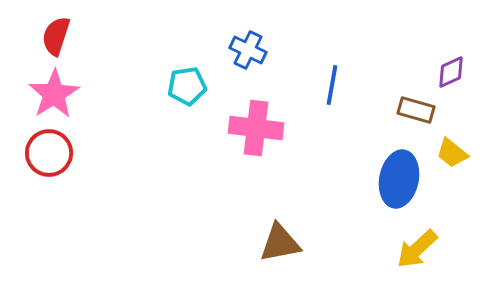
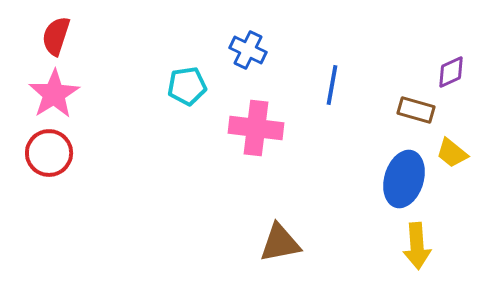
blue ellipse: moved 5 px right; rotated 6 degrees clockwise
yellow arrow: moved 3 px up; rotated 51 degrees counterclockwise
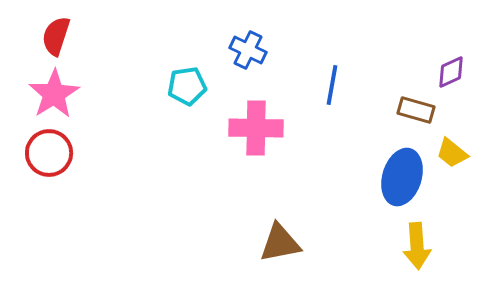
pink cross: rotated 6 degrees counterclockwise
blue ellipse: moved 2 px left, 2 px up
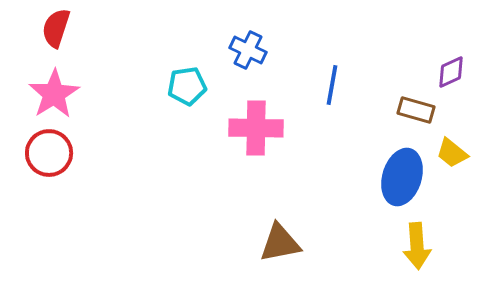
red semicircle: moved 8 px up
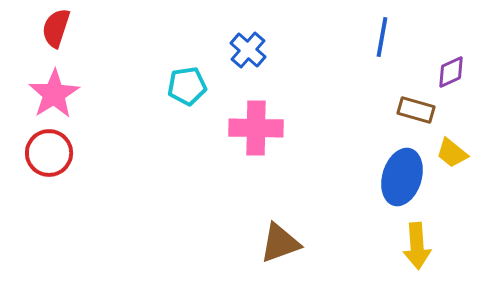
blue cross: rotated 15 degrees clockwise
blue line: moved 50 px right, 48 px up
brown triangle: rotated 9 degrees counterclockwise
